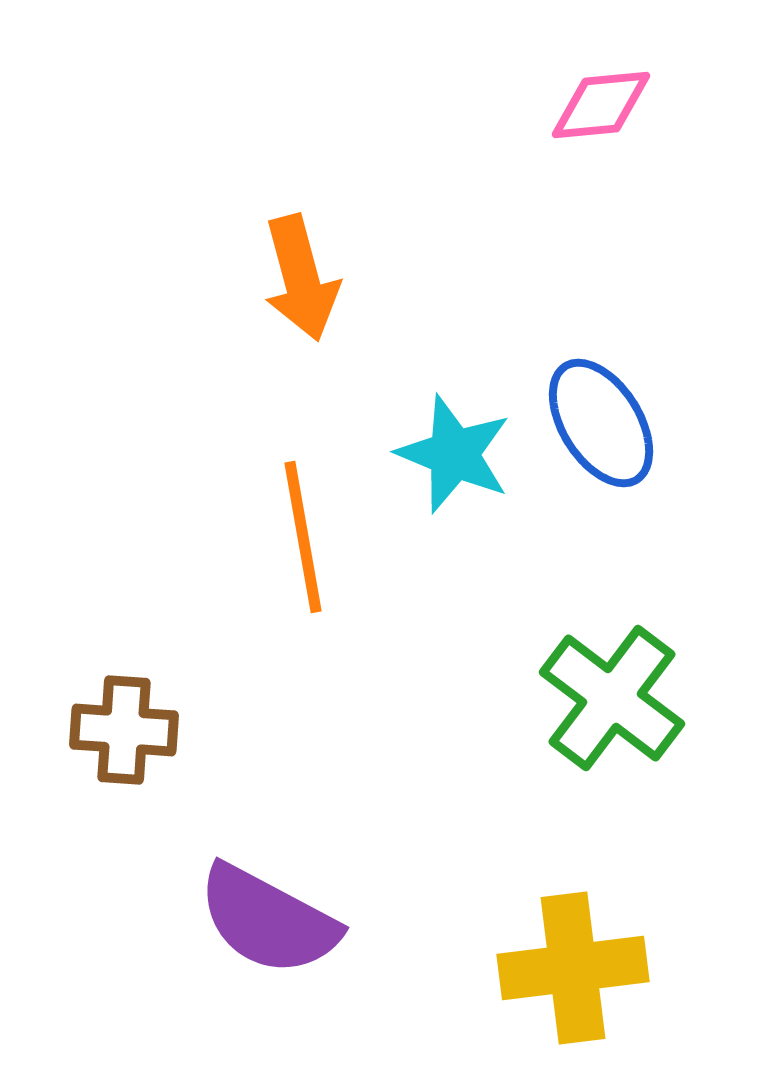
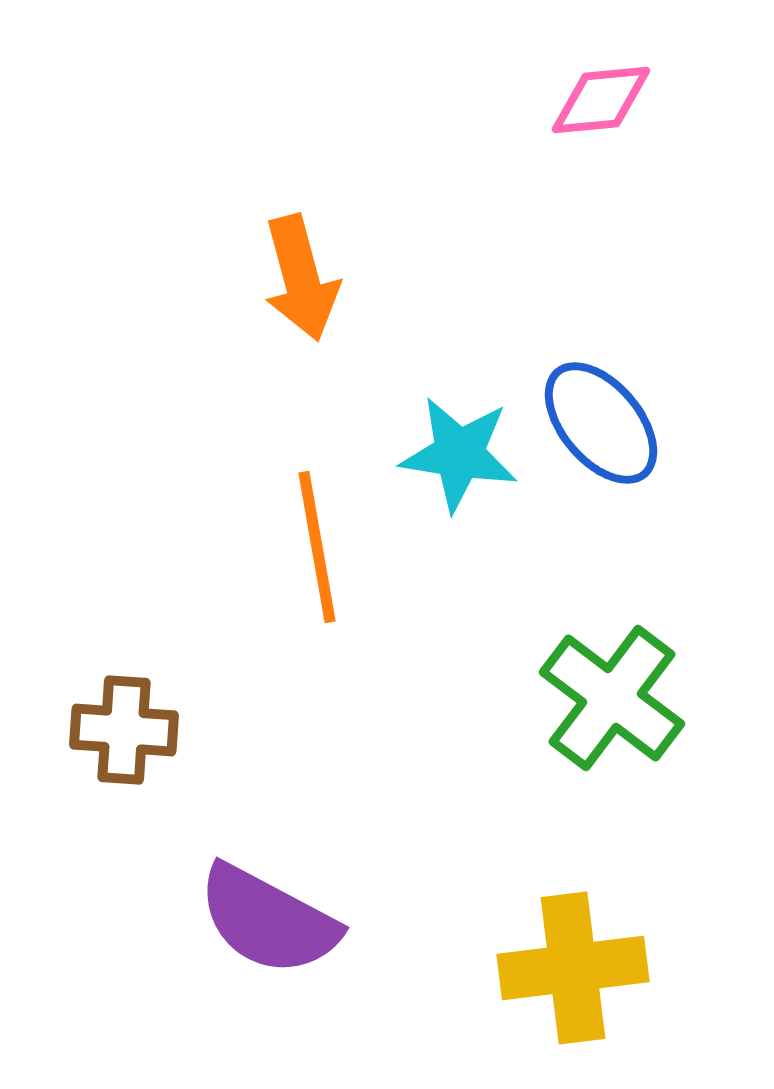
pink diamond: moved 5 px up
blue ellipse: rotated 8 degrees counterclockwise
cyan star: moved 5 px right; rotated 13 degrees counterclockwise
orange line: moved 14 px right, 10 px down
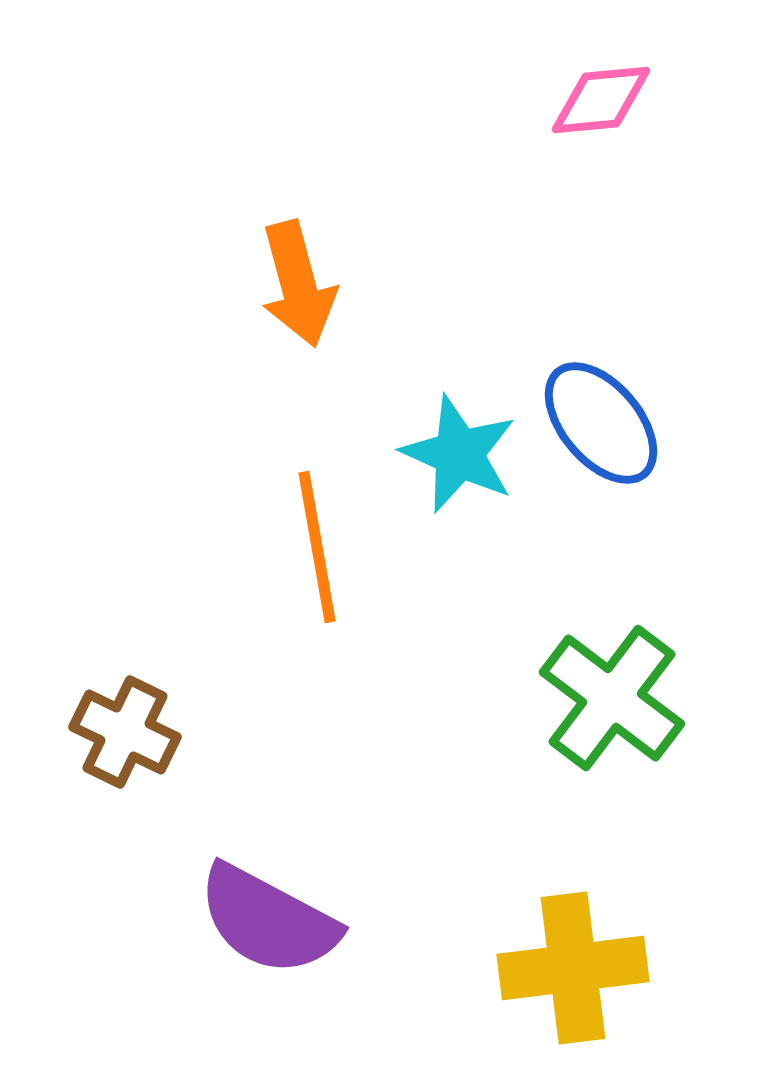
orange arrow: moved 3 px left, 6 px down
cyan star: rotated 15 degrees clockwise
brown cross: moved 1 px right, 2 px down; rotated 22 degrees clockwise
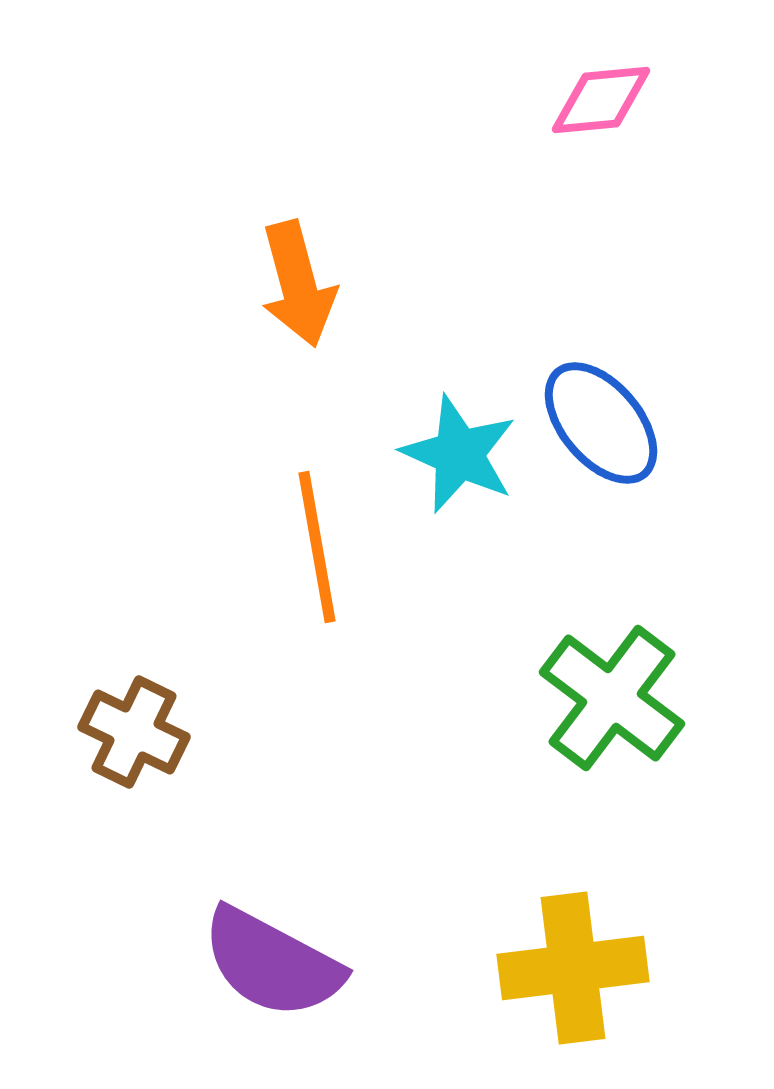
brown cross: moved 9 px right
purple semicircle: moved 4 px right, 43 px down
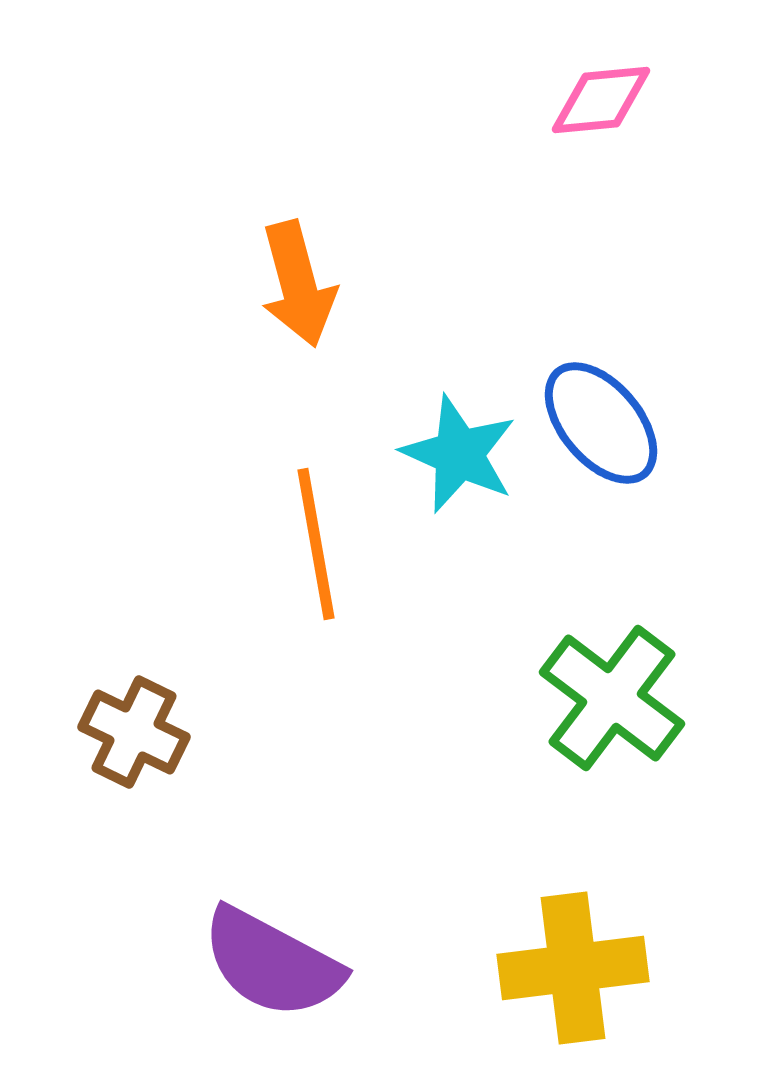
orange line: moved 1 px left, 3 px up
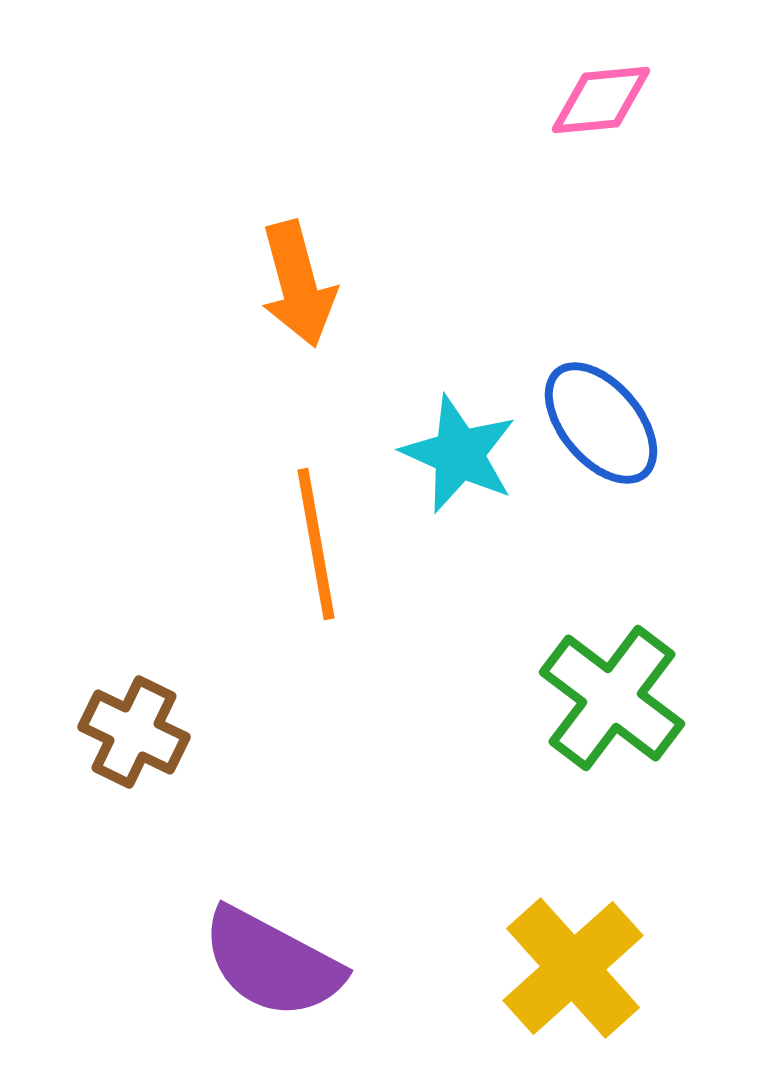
yellow cross: rotated 35 degrees counterclockwise
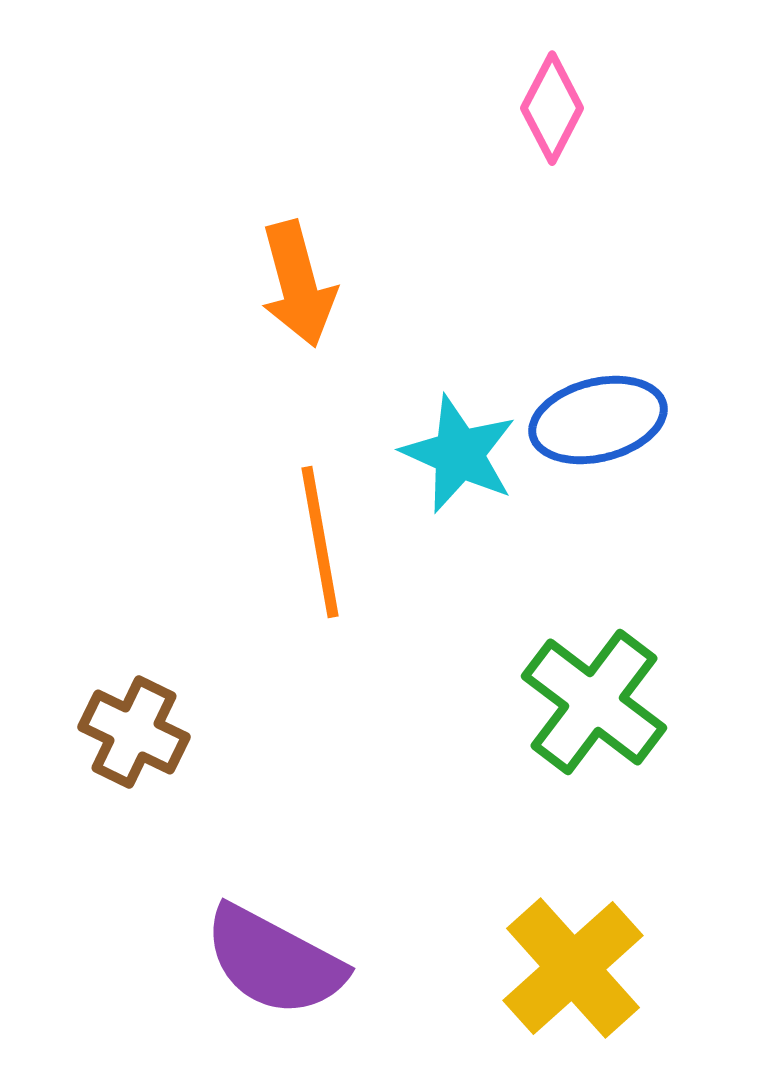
pink diamond: moved 49 px left, 8 px down; rotated 57 degrees counterclockwise
blue ellipse: moved 3 px left, 3 px up; rotated 64 degrees counterclockwise
orange line: moved 4 px right, 2 px up
green cross: moved 18 px left, 4 px down
purple semicircle: moved 2 px right, 2 px up
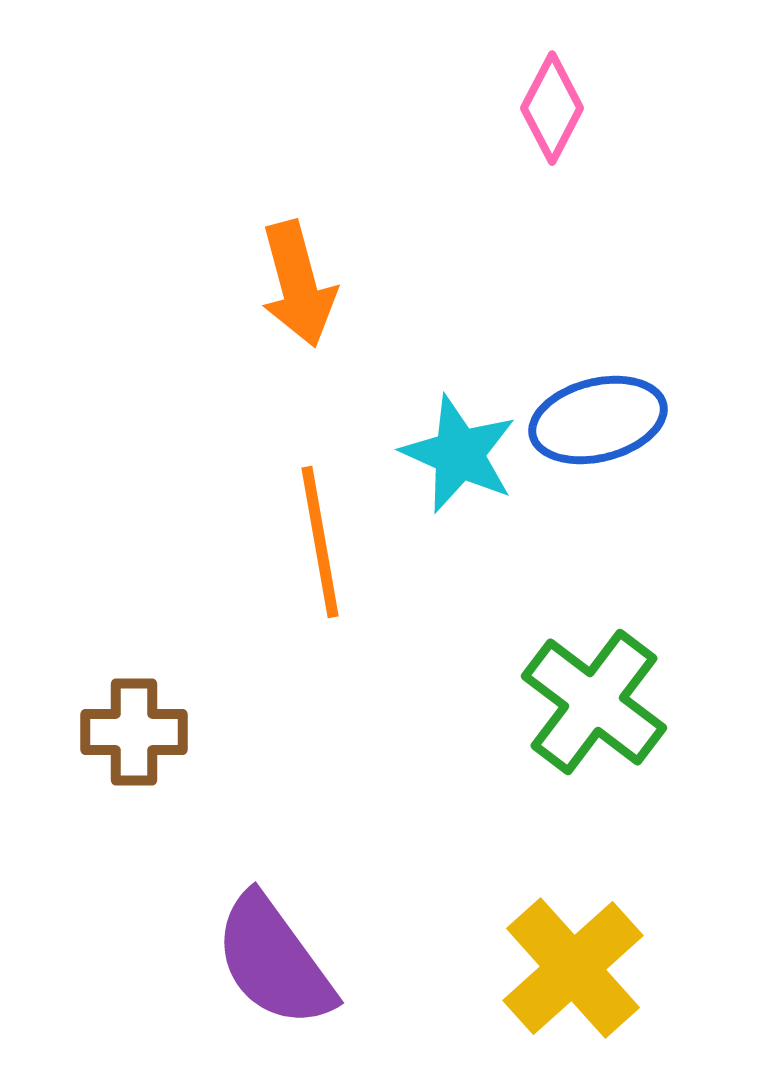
brown cross: rotated 26 degrees counterclockwise
purple semicircle: rotated 26 degrees clockwise
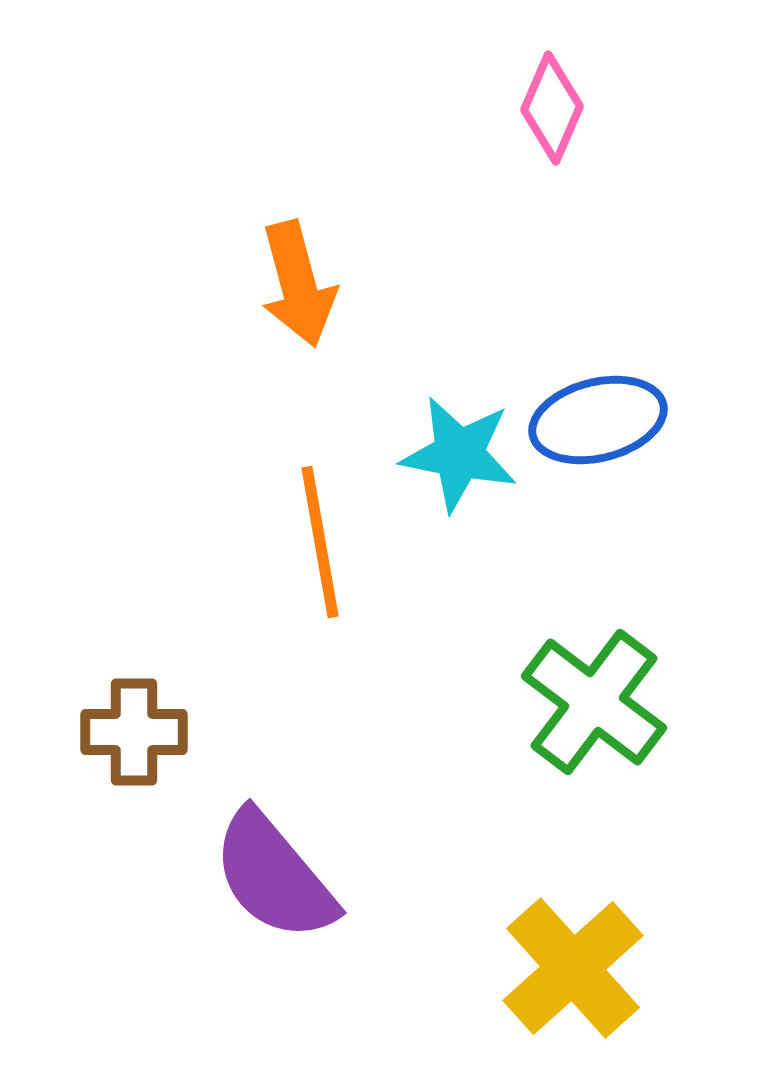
pink diamond: rotated 4 degrees counterclockwise
cyan star: rotated 13 degrees counterclockwise
purple semicircle: moved 85 px up; rotated 4 degrees counterclockwise
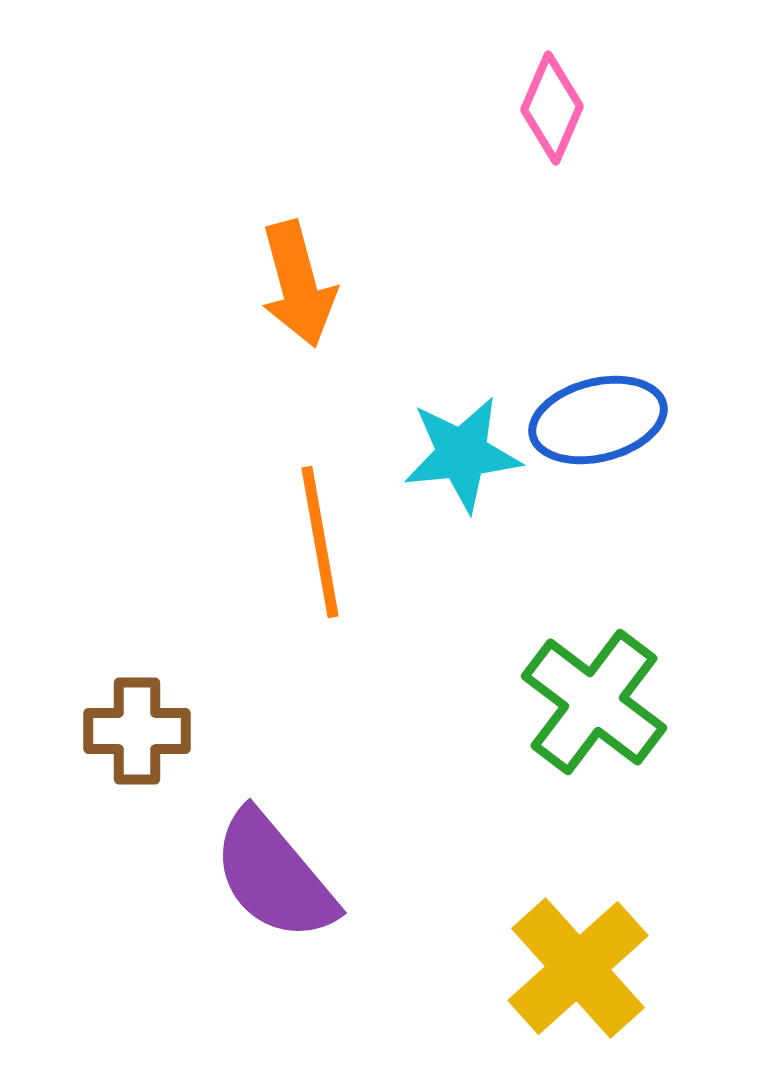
cyan star: moved 3 px right; rotated 17 degrees counterclockwise
brown cross: moved 3 px right, 1 px up
yellow cross: moved 5 px right
